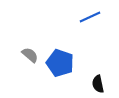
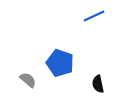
blue line: moved 4 px right, 1 px up
gray semicircle: moved 2 px left, 25 px down
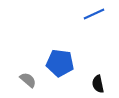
blue line: moved 2 px up
blue pentagon: rotated 12 degrees counterclockwise
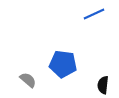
blue pentagon: moved 3 px right, 1 px down
black semicircle: moved 5 px right, 1 px down; rotated 18 degrees clockwise
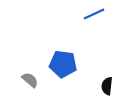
gray semicircle: moved 2 px right
black semicircle: moved 4 px right, 1 px down
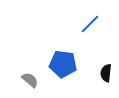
blue line: moved 4 px left, 10 px down; rotated 20 degrees counterclockwise
black semicircle: moved 1 px left, 13 px up
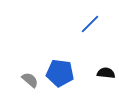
blue pentagon: moved 3 px left, 9 px down
black semicircle: rotated 90 degrees clockwise
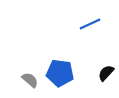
blue line: rotated 20 degrees clockwise
black semicircle: rotated 54 degrees counterclockwise
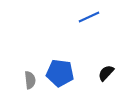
blue line: moved 1 px left, 7 px up
gray semicircle: rotated 42 degrees clockwise
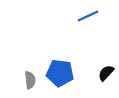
blue line: moved 1 px left, 1 px up
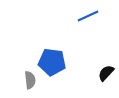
blue pentagon: moved 8 px left, 11 px up
